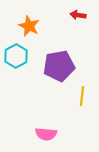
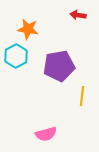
orange star: moved 1 px left, 3 px down; rotated 15 degrees counterclockwise
pink semicircle: rotated 20 degrees counterclockwise
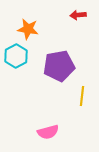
red arrow: rotated 14 degrees counterclockwise
pink semicircle: moved 2 px right, 2 px up
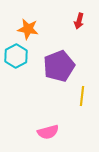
red arrow: moved 1 px right, 6 px down; rotated 70 degrees counterclockwise
purple pentagon: rotated 12 degrees counterclockwise
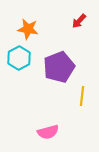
red arrow: rotated 28 degrees clockwise
cyan hexagon: moved 3 px right, 2 px down
purple pentagon: moved 1 px down
